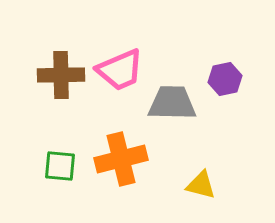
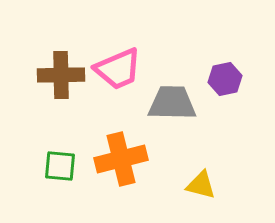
pink trapezoid: moved 2 px left, 1 px up
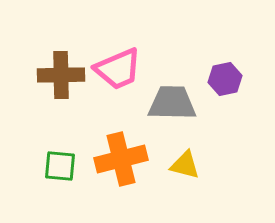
yellow triangle: moved 16 px left, 20 px up
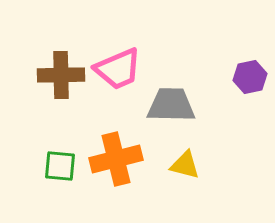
purple hexagon: moved 25 px right, 2 px up
gray trapezoid: moved 1 px left, 2 px down
orange cross: moved 5 px left
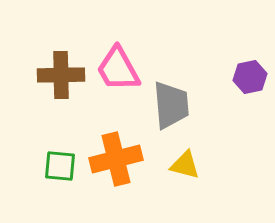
pink trapezoid: rotated 84 degrees clockwise
gray trapezoid: rotated 84 degrees clockwise
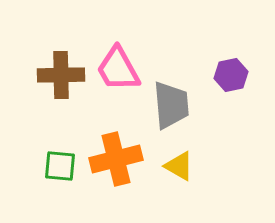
purple hexagon: moved 19 px left, 2 px up
yellow triangle: moved 6 px left, 1 px down; rotated 16 degrees clockwise
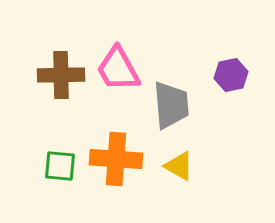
orange cross: rotated 18 degrees clockwise
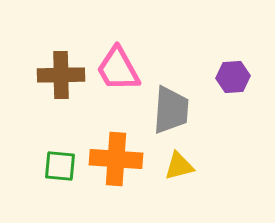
purple hexagon: moved 2 px right, 2 px down; rotated 8 degrees clockwise
gray trapezoid: moved 5 px down; rotated 9 degrees clockwise
yellow triangle: rotated 44 degrees counterclockwise
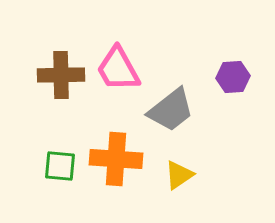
gray trapezoid: rotated 48 degrees clockwise
yellow triangle: moved 9 px down; rotated 20 degrees counterclockwise
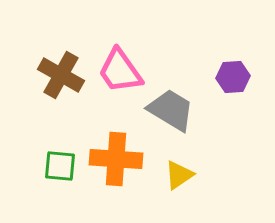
pink trapezoid: moved 2 px right, 2 px down; rotated 6 degrees counterclockwise
brown cross: rotated 30 degrees clockwise
gray trapezoid: rotated 111 degrees counterclockwise
